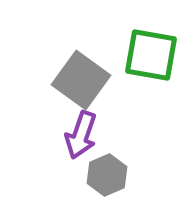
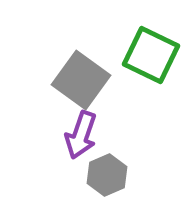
green square: rotated 16 degrees clockwise
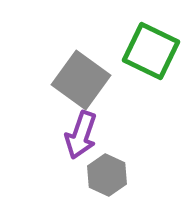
green square: moved 4 px up
gray hexagon: rotated 12 degrees counterclockwise
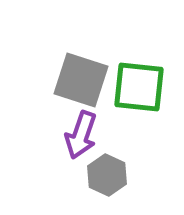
green square: moved 12 px left, 36 px down; rotated 20 degrees counterclockwise
gray square: rotated 18 degrees counterclockwise
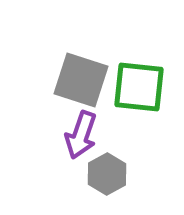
gray hexagon: moved 1 px up; rotated 6 degrees clockwise
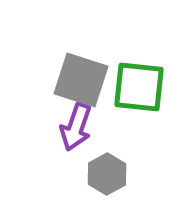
purple arrow: moved 5 px left, 8 px up
